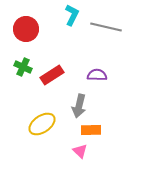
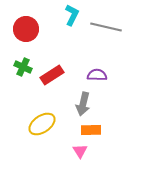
gray arrow: moved 4 px right, 2 px up
pink triangle: rotated 14 degrees clockwise
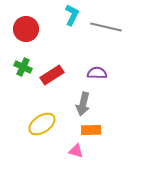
purple semicircle: moved 2 px up
pink triangle: moved 4 px left; rotated 42 degrees counterclockwise
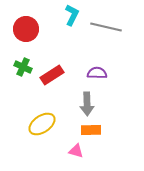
gray arrow: moved 4 px right; rotated 15 degrees counterclockwise
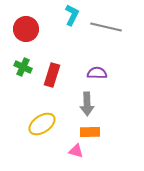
red rectangle: rotated 40 degrees counterclockwise
orange rectangle: moved 1 px left, 2 px down
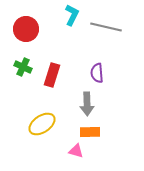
purple semicircle: rotated 96 degrees counterclockwise
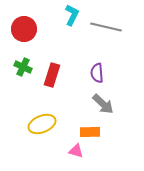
red circle: moved 2 px left
gray arrow: moved 16 px right; rotated 45 degrees counterclockwise
yellow ellipse: rotated 12 degrees clockwise
